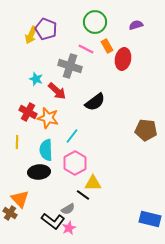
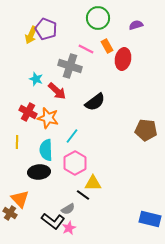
green circle: moved 3 px right, 4 px up
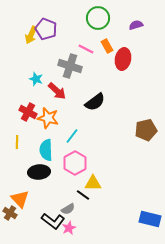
brown pentagon: rotated 20 degrees counterclockwise
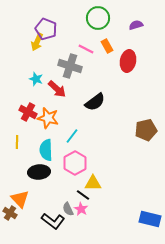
yellow arrow: moved 6 px right, 7 px down
red ellipse: moved 5 px right, 2 px down
red arrow: moved 2 px up
gray semicircle: rotated 96 degrees clockwise
pink star: moved 12 px right, 19 px up; rotated 16 degrees counterclockwise
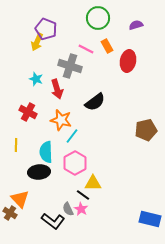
red arrow: rotated 30 degrees clockwise
orange star: moved 13 px right, 2 px down
yellow line: moved 1 px left, 3 px down
cyan semicircle: moved 2 px down
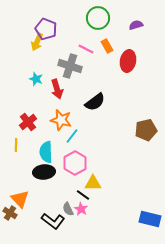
red cross: moved 10 px down; rotated 24 degrees clockwise
black ellipse: moved 5 px right
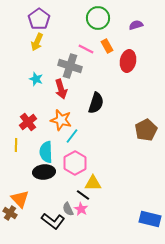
purple pentagon: moved 7 px left, 10 px up; rotated 15 degrees clockwise
red arrow: moved 4 px right
black semicircle: moved 1 px right, 1 px down; rotated 35 degrees counterclockwise
brown pentagon: rotated 15 degrees counterclockwise
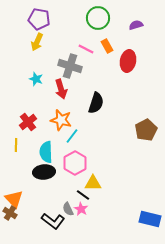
purple pentagon: rotated 25 degrees counterclockwise
orange triangle: moved 6 px left
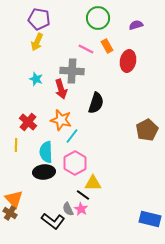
gray cross: moved 2 px right, 5 px down; rotated 15 degrees counterclockwise
red cross: rotated 12 degrees counterclockwise
brown pentagon: moved 1 px right
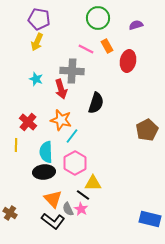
orange triangle: moved 39 px right
